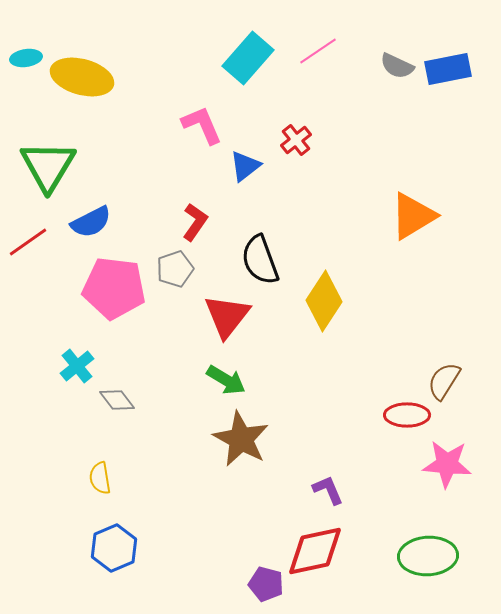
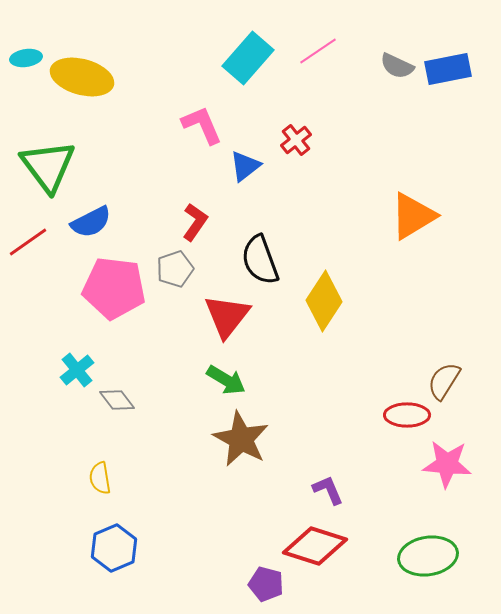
green triangle: rotated 8 degrees counterclockwise
cyan cross: moved 4 px down
red diamond: moved 5 px up; rotated 30 degrees clockwise
green ellipse: rotated 6 degrees counterclockwise
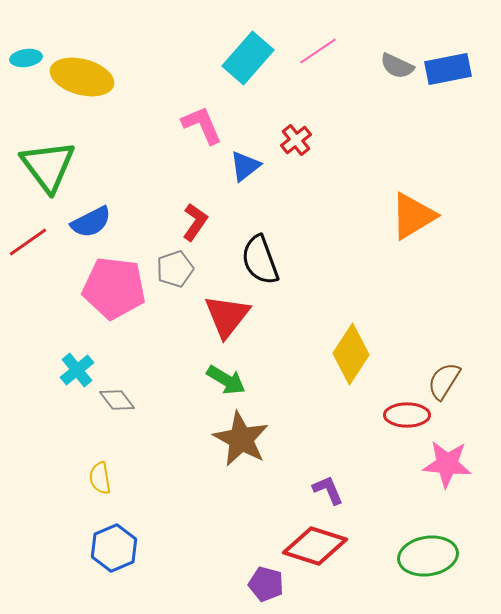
yellow diamond: moved 27 px right, 53 px down
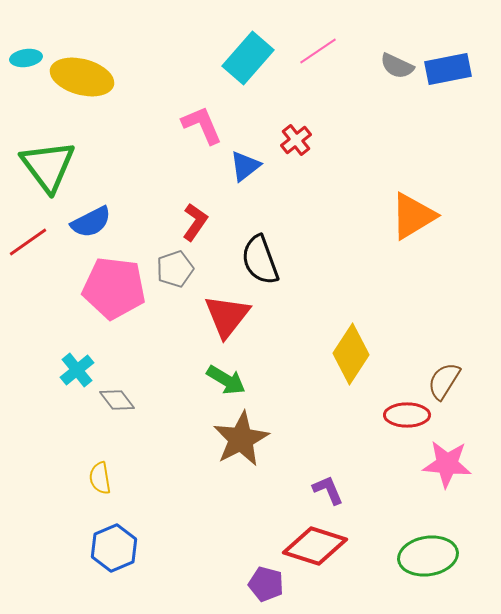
brown star: rotated 16 degrees clockwise
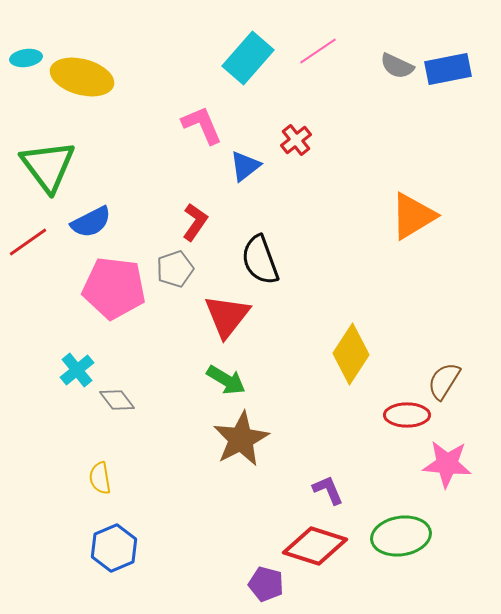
green ellipse: moved 27 px left, 20 px up
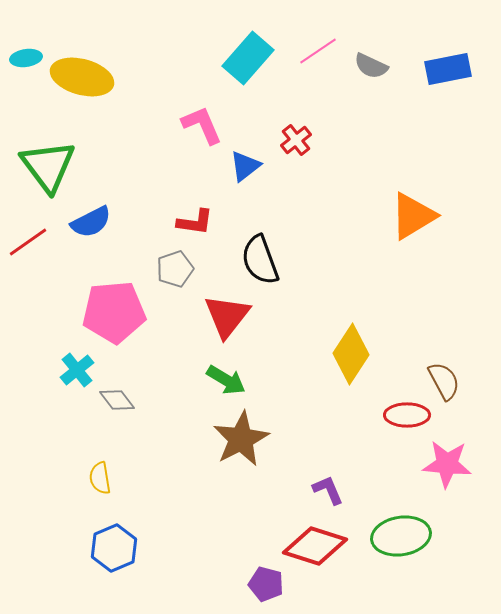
gray semicircle: moved 26 px left
red L-shape: rotated 63 degrees clockwise
pink pentagon: moved 24 px down; rotated 12 degrees counterclockwise
brown semicircle: rotated 120 degrees clockwise
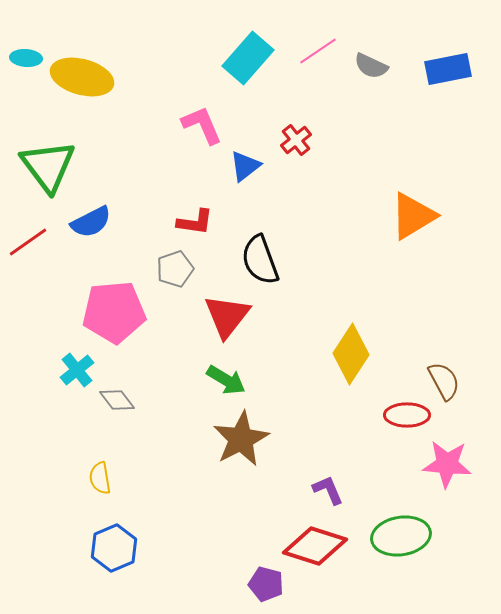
cyan ellipse: rotated 12 degrees clockwise
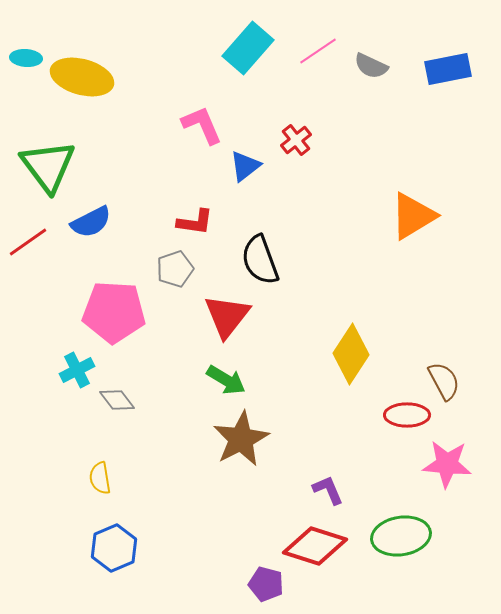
cyan rectangle: moved 10 px up
pink pentagon: rotated 8 degrees clockwise
cyan cross: rotated 12 degrees clockwise
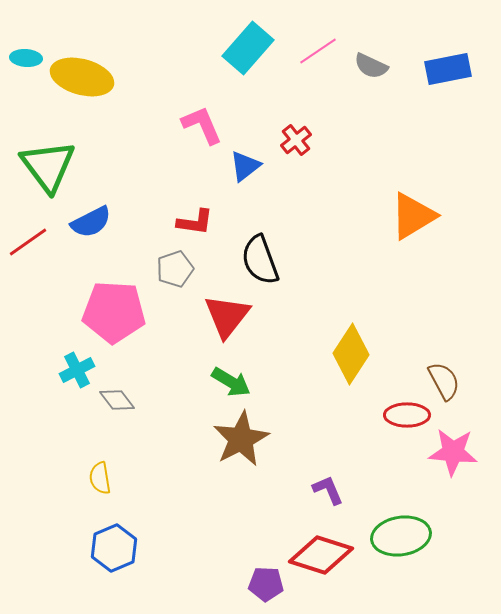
green arrow: moved 5 px right, 2 px down
pink star: moved 6 px right, 12 px up
red diamond: moved 6 px right, 9 px down
purple pentagon: rotated 12 degrees counterclockwise
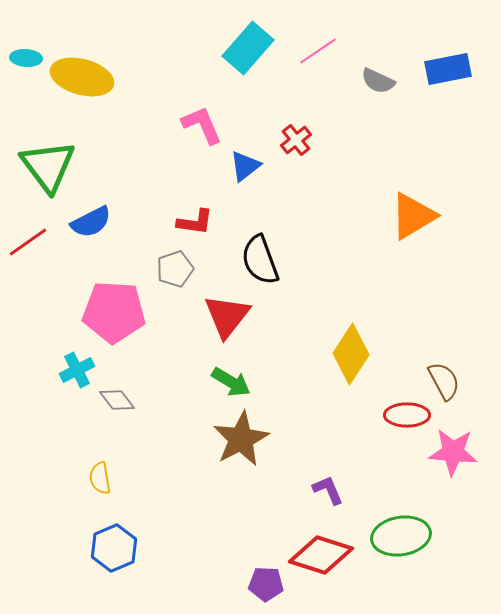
gray semicircle: moved 7 px right, 15 px down
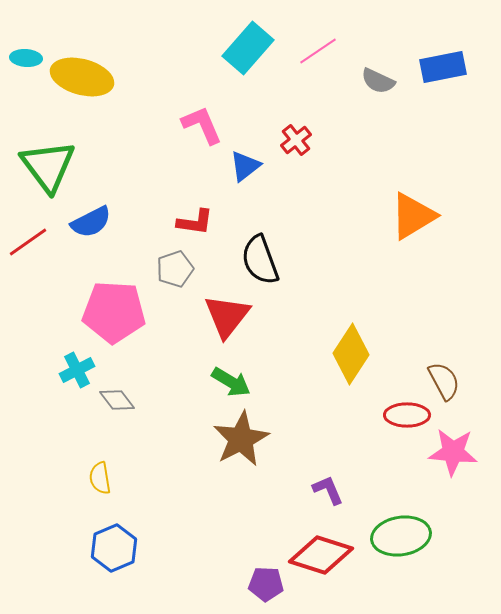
blue rectangle: moved 5 px left, 2 px up
